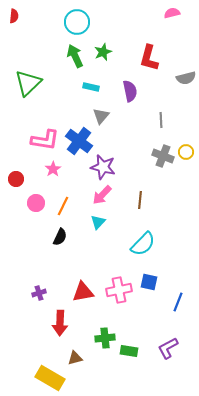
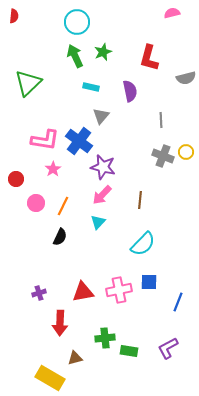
blue square: rotated 12 degrees counterclockwise
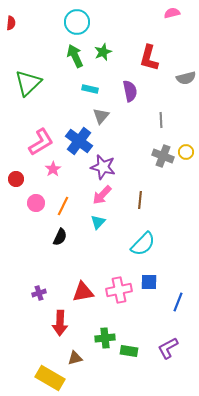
red semicircle: moved 3 px left, 7 px down
cyan rectangle: moved 1 px left, 2 px down
pink L-shape: moved 4 px left, 2 px down; rotated 40 degrees counterclockwise
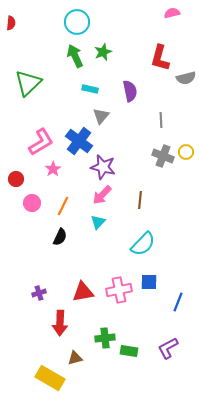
red L-shape: moved 11 px right
pink circle: moved 4 px left
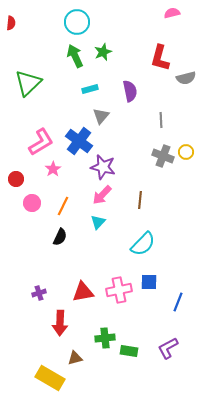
cyan rectangle: rotated 28 degrees counterclockwise
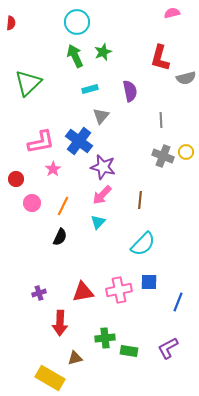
pink L-shape: rotated 20 degrees clockwise
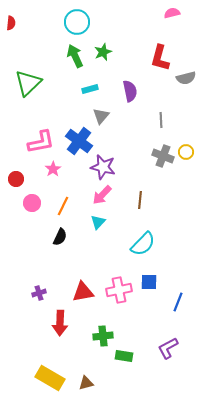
green cross: moved 2 px left, 2 px up
green rectangle: moved 5 px left, 5 px down
brown triangle: moved 11 px right, 25 px down
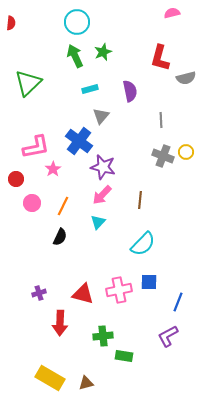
pink L-shape: moved 5 px left, 5 px down
red triangle: moved 2 px down; rotated 25 degrees clockwise
purple L-shape: moved 12 px up
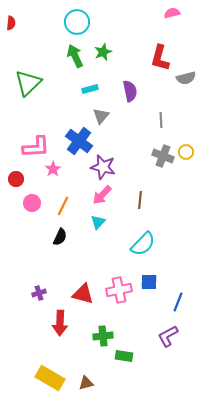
pink L-shape: rotated 8 degrees clockwise
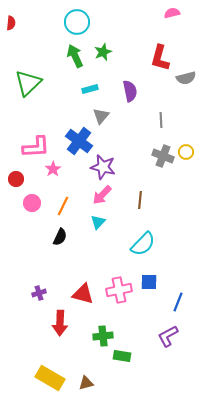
green rectangle: moved 2 px left
